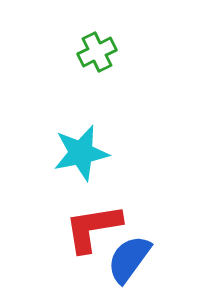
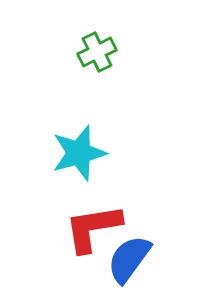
cyan star: moved 2 px left; rotated 4 degrees counterclockwise
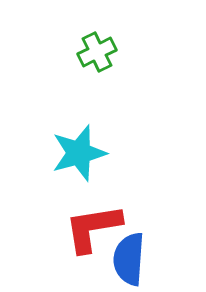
blue semicircle: rotated 32 degrees counterclockwise
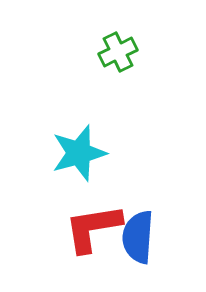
green cross: moved 21 px right
blue semicircle: moved 9 px right, 22 px up
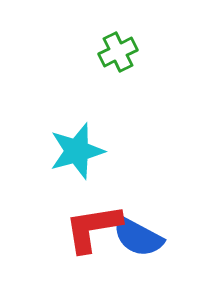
cyan star: moved 2 px left, 2 px up
blue semicircle: rotated 66 degrees counterclockwise
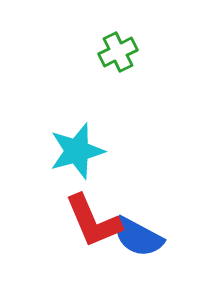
red L-shape: moved 7 px up; rotated 104 degrees counterclockwise
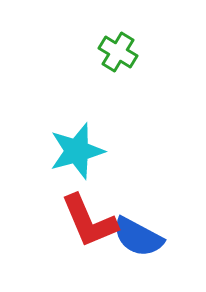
green cross: rotated 33 degrees counterclockwise
red L-shape: moved 4 px left
